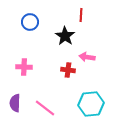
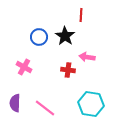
blue circle: moved 9 px right, 15 px down
pink cross: rotated 28 degrees clockwise
cyan hexagon: rotated 15 degrees clockwise
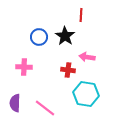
pink cross: rotated 28 degrees counterclockwise
cyan hexagon: moved 5 px left, 10 px up
